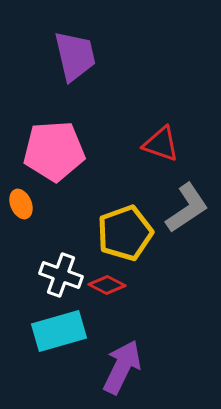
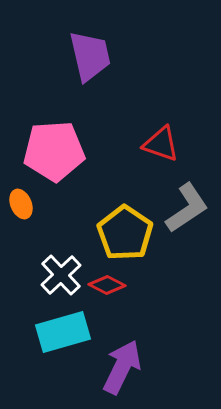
purple trapezoid: moved 15 px right
yellow pentagon: rotated 18 degrees counterclockwise
white cross: rotated 27 degrees clockwise
cyan rectangle: moved 4 px right, 1 px down
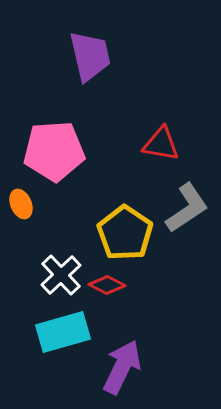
red triangle: rotated 9 degrees counterclockwise
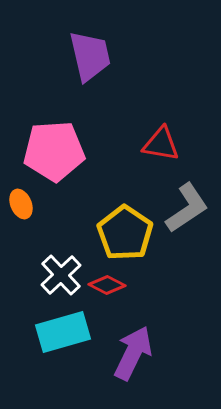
purple arrow: moved 11 px right, 14 px up
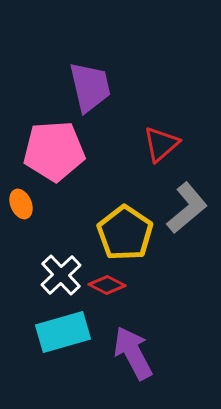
purple trapezoid: moved 31 px down
red triangle: rotated 51 degrees counterclockwise
gray L-shape: rotated 6 degrees counterclockwise
purple arrow: rotated 54 degrees counterclockwise
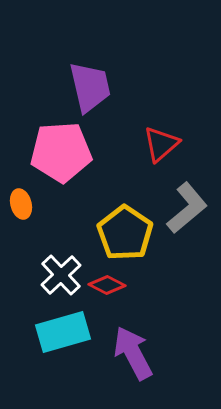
pink pentagon: moved 7 px right, 1 px down
orange ellipse: rotated 8 degrees clockwise
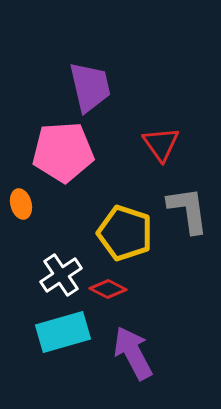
red triangle: rotated 24 degrees counterclockwise
pink pentagon: moved 2 px right
gray L-shape: moved 1 px right, 2 px down; rotated 58 degrees counterclockwise
yellow pentagon: rotated 16 degrees counterclockwise
white cross: rotated 9 degrees clockwise
red diamond: moved 1 px right, 4 px down
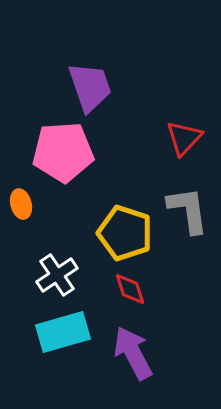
purple trapezoid: rotated 6 degrees counterclockwise
red triangle: moved 23 px right, 6 px up; rotated 18 degrees clockwise
white cross: moved 4 px left
red diamond: moved 22 px right; rotated 45 degrees clockwise
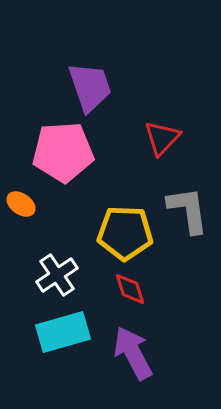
red triangle: moved 22 px left
orange ellipse: rotated 40 degrees counterclockwise
yellow pentagon: rotated 16 degrees counterclockwise
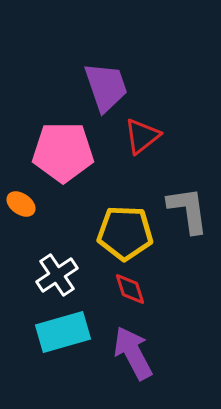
purple trapezoid: moved 16 px right
red triangle: moved 20 px left, 2 px up; rotated 9 degrees clockwise
pink pentagon: rotated 4 degrees clockwise
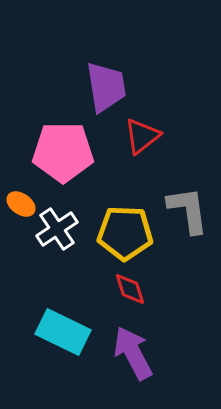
purple trapezoid: rotated 10 degrees clockwise
white cross: moved 46 px up
cyan rectangle: rotated 42 degrees clockwise
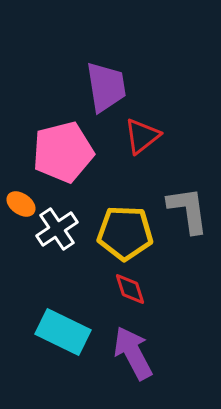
pink pentagon: rotated 14 degrees counterclockwise
